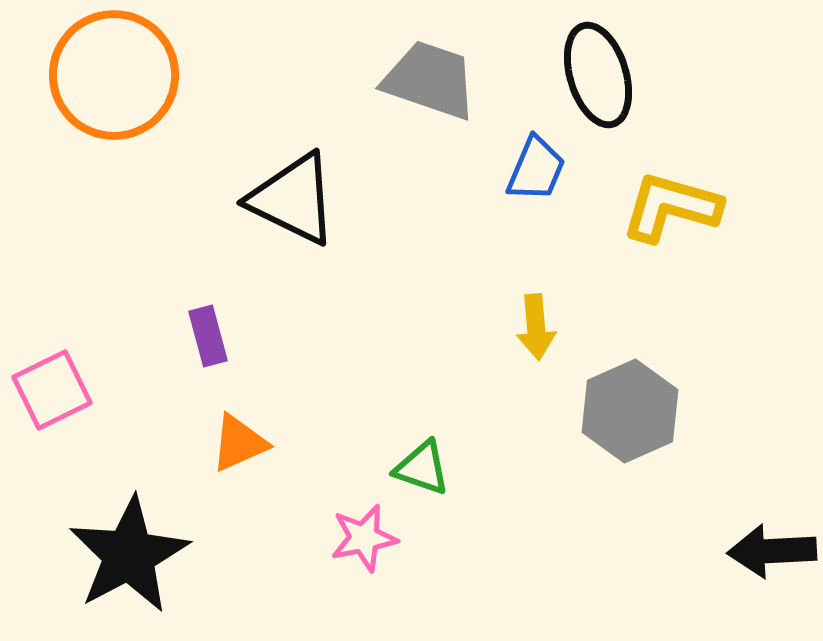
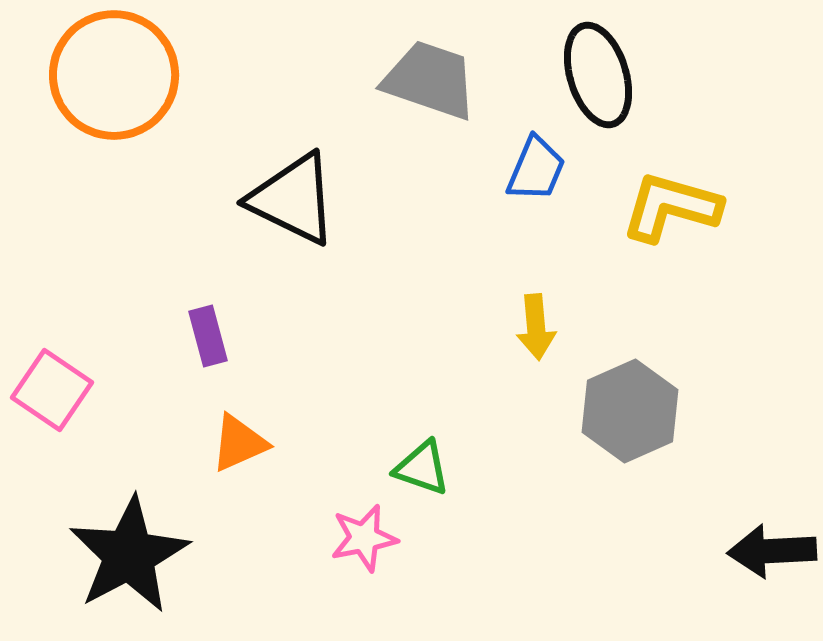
pink square: rotated 30 degrees counterclockwise
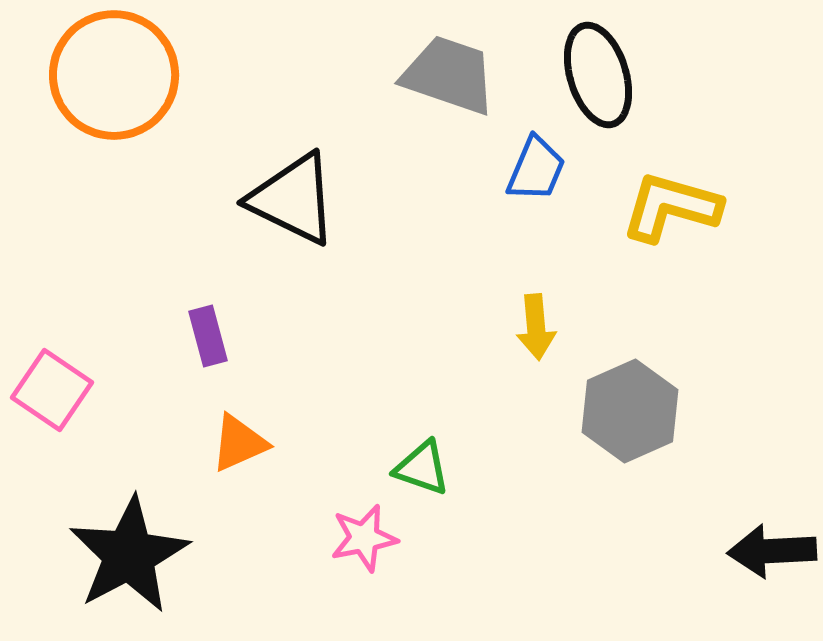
gray trapezoid: moved 19 px right, 5 px up
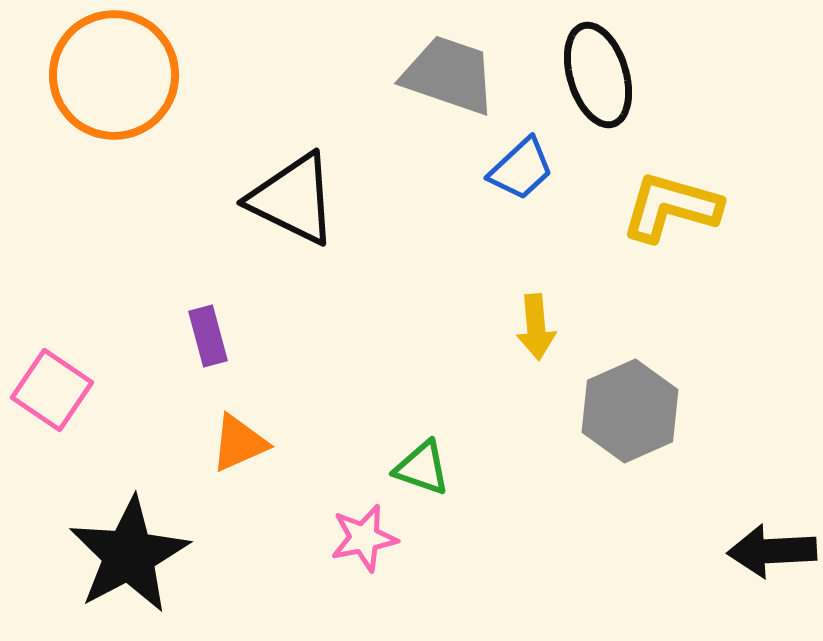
blue trapezoid: moved 15 px left; rotated 24 degrees clockwise
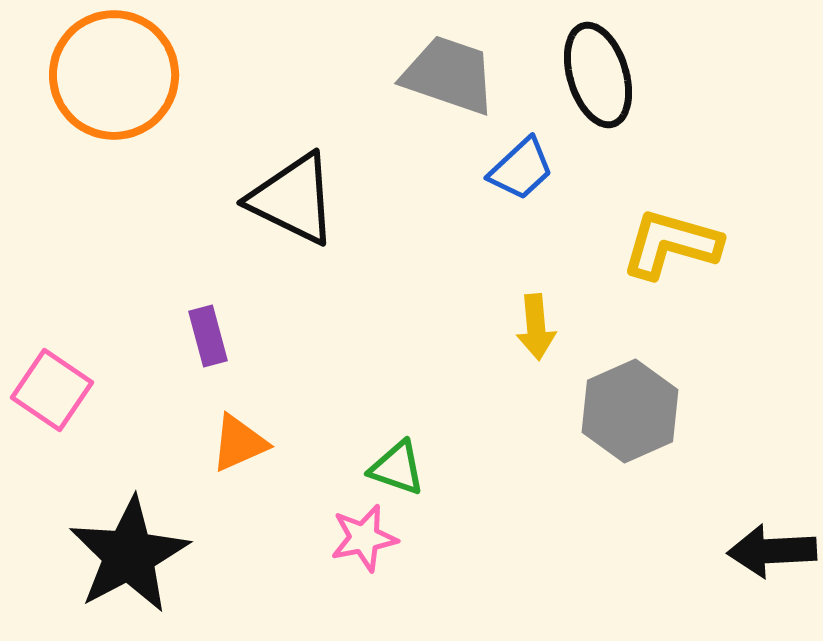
yellow L-shape: moved 37 px down
green triangle: moved 25 px left
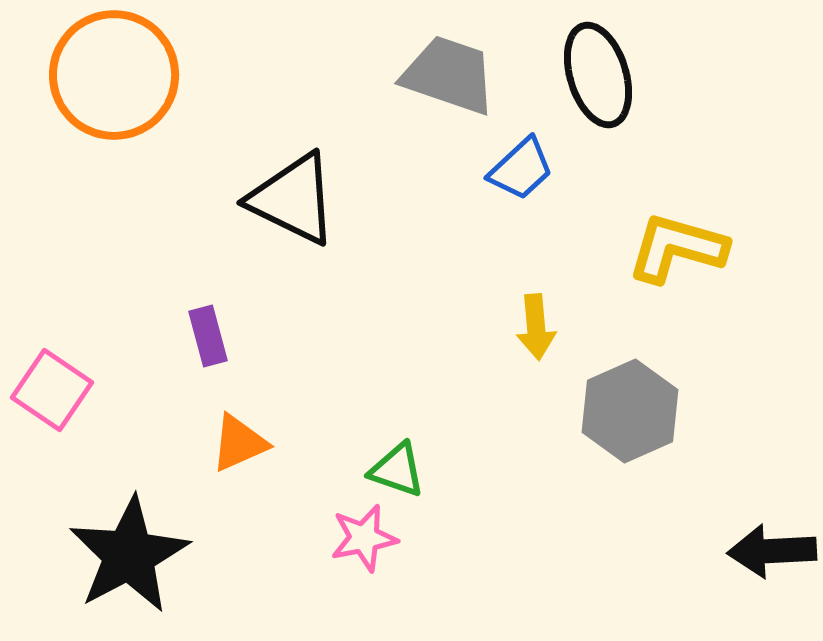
yellow L-shape: moved 6 px right, 4 px down
green triangle: moved 2 px down
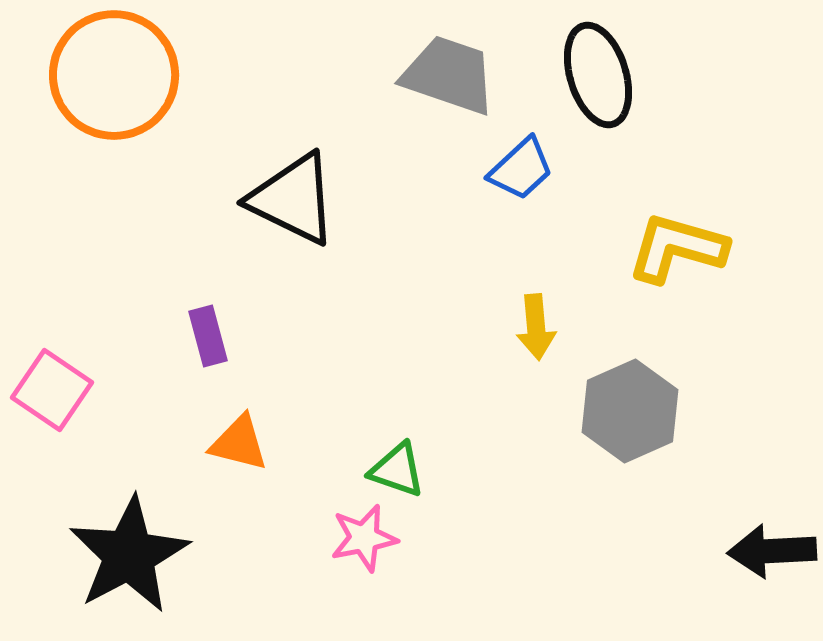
orange triangle: rotated 38 degrees clockwise
